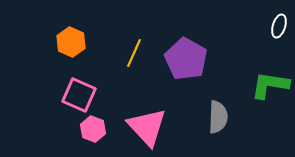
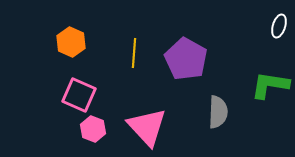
yellow line: rotated 20 degrees counterclockwise
gray semicircle: moved 5 px up
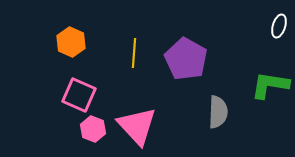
pink triangle: moved 10 px left, 1 px up
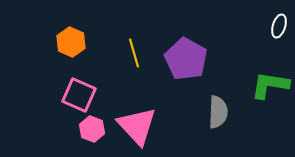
yellow line: rotated 20 degrees counterclockwise
pink hexagon: moved 1 px left
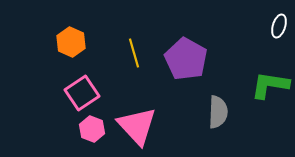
pink square: moved 3 px right, 2 px up; rotated 32 degrees clockwise
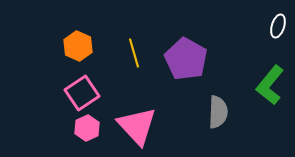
white ellipse: moved 1 px left
orange hexagon: moved 7 px right, 4 px down
green L-shape: rotated 60 degrees counterclockwise
pink hexagon: moved 5 px left, 1 px up; rotated 15 degrees clockwise
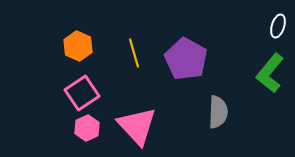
green L-shape: moved 12 px up
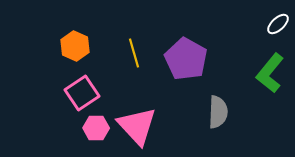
white ellipse: moved 2 px up; rotated 30 degrees clockwise
orange hexagon: moved 3 px left
pink hexagon: moved 9 px right; rotated 25 degrees clockwise
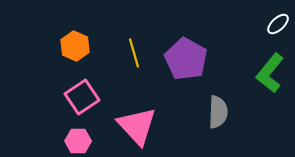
pink square: moved 4 px down
pink hexagon: moved 18 px left, 13 px down
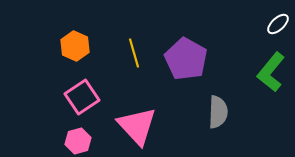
green L-shape: moved 1 px right, 1 px up
pink hexagon: rotated 15 degrees counterclockwise
